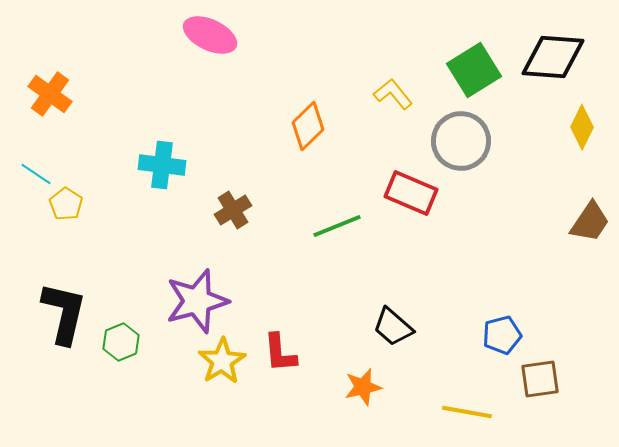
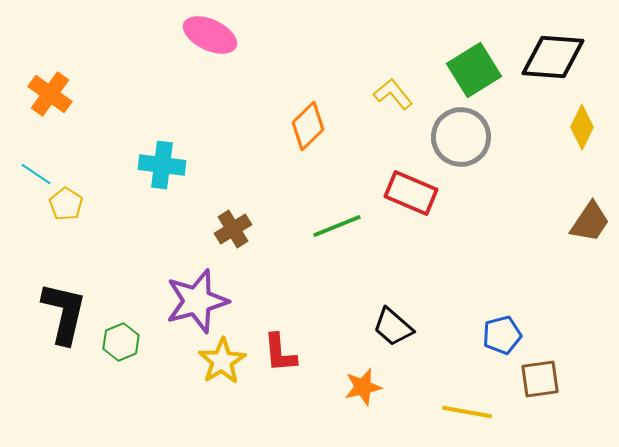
gray circle: moved 4 px up
brown cross: moved 19 px down
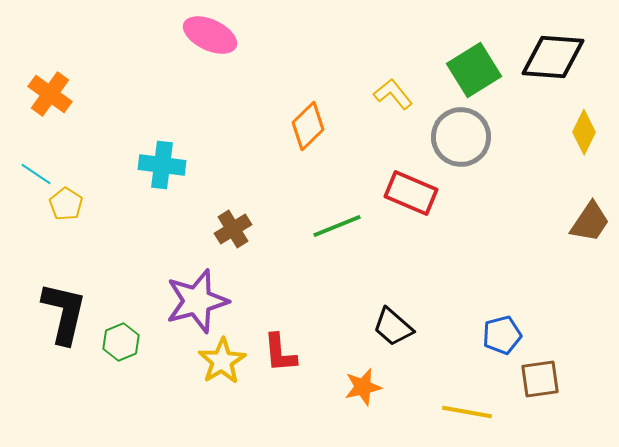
yellow diamond: moved 2 px right, 5 px down
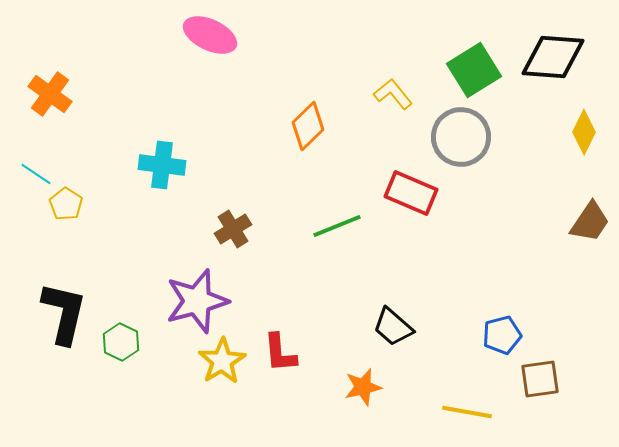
green hexagon: rotated 12 degrees counterclockwise
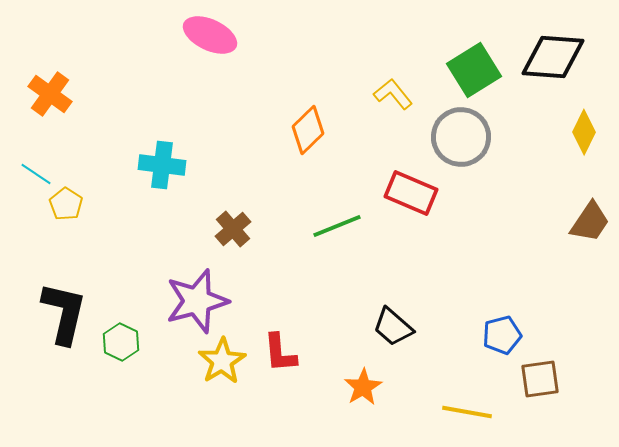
orange diamond: moved 4 px down
brown cross: rotated 9 degrees counterclockwise
orange star: rotated 18 degrees counterclockwise
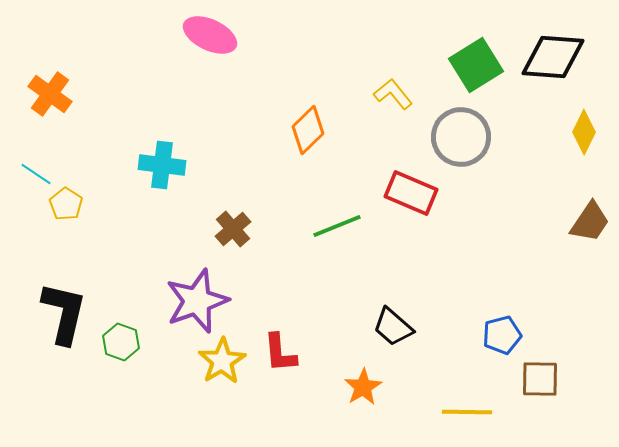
green square: moved 2 px right, 5 px up
purple star: rotated 4 degrees counterclockwise
green hexagon: rotated 6 degrees counterclockwise
brown square: rotated 9 degrees clockwise
yellow line: rotated 9 degrees counterclockwise
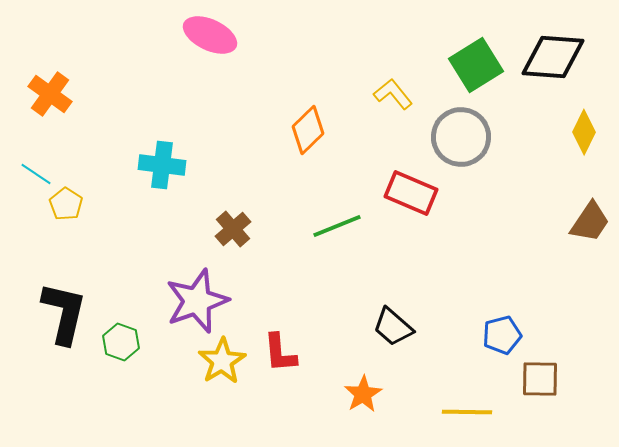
orange star: moved 7 px down
